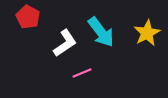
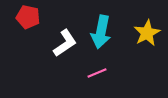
red pentagon: rotated 15 degrees counterclockwise
cyan arrow: rotated 48 degrees clockwise
pink line: moved 15 px right
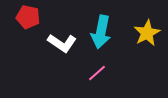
white L-shape: moved 3 px left; rotated 68 degrees clockwise
pink line: rotated 18 degrees counterclockwise
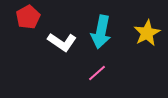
red pentagon: rotated 30 degrees clockwise
white L-shape: moved 1 px up
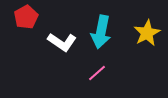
red pentagon: moved 2 px left
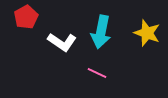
yellow star: rotated 24 degrees counterclockwise
pink line: rotated 66 degrees clockwise
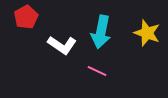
white L-shape: moved 3 px down
pink line: moved 2 px up
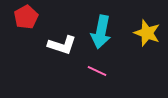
white L-shape: rotated 16 degrees counterclockwise
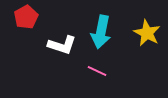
yellow star: rotated 8 degrees clockwise
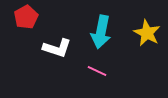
white L-shape: moved 5 px left, 3 px down
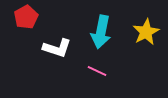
yellow star: moved 1 px left, 1 px up; rotated 16 degrees clockwise
